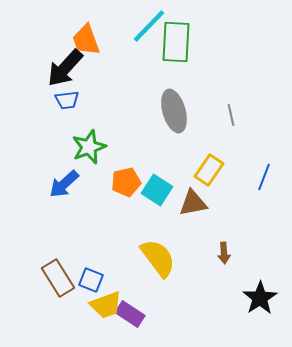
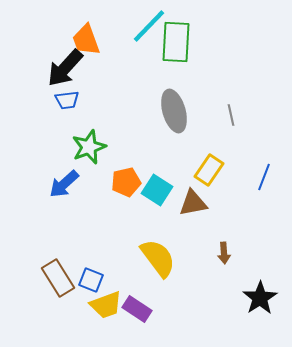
purple rectangle: moved 7 px right, 5 px up
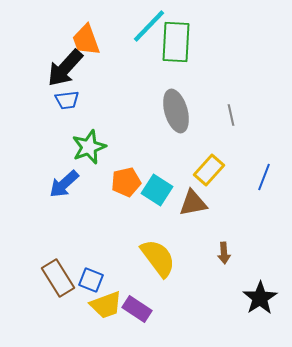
gray ellipse: moved 2 px right
yellow rectangle: rotated 8 degrees clockwise
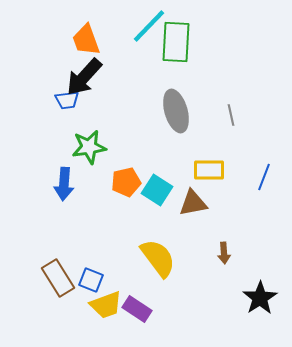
black arrow: moved 19 px right, 9 px down
green star: rotated 12 degrees clockwise
yellow rectangle: rotated 48 degrees clockwise
blue arrow: rotated 44 degrees counterclockwise
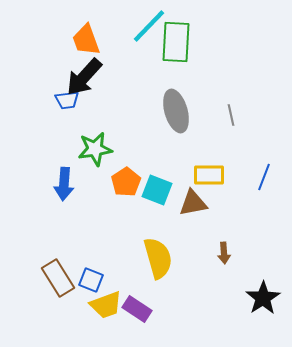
green star: moved 6 px right, 2 px down
yellow rectangle: moved 5 px down
orange pentagon: rotated 20 degrees counterclockwise
cyan square: rotated 12 degrees counterclockwise
yellow semicircle: rotated 21 degrees clockwise
black star: moved 3 px right
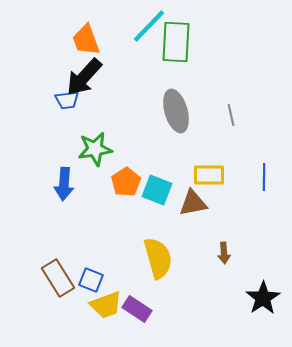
blue line: rotated 20 degrees counterclockwise
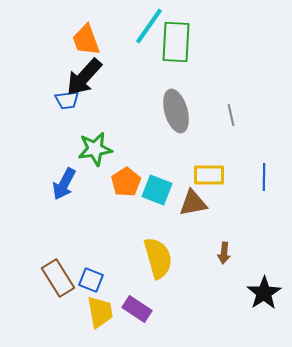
cyan line: rotated 9 degrees counterclockwise
blue arrow: rotated 24 degrees clockwise
brown arrow: rotated 10 degrees clockwise
black star: moved 1 px right, 5 px up
yellow trapezoid: moved 6 px left, 7 px down; rotated 80 degrees counterclockwise
